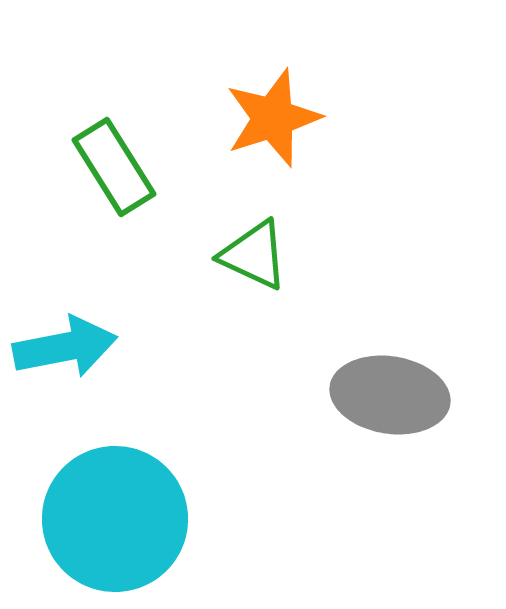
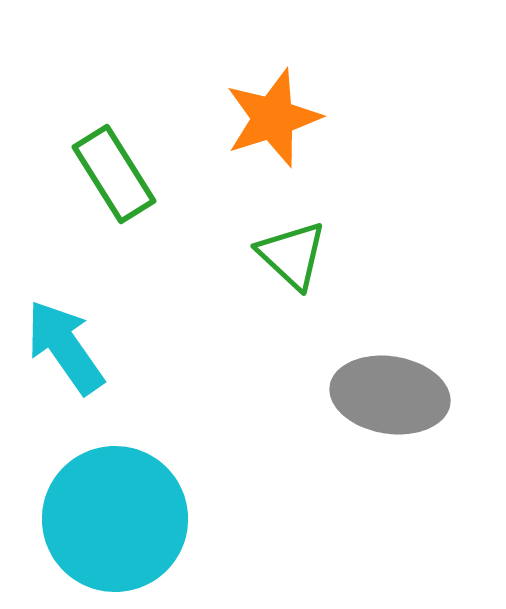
green rectangle: moved 7 px down
green triangle: moved 38 px right; rotated 18 degrees clockwise
cyan arrow: rotated 114 degrees counterclockwise
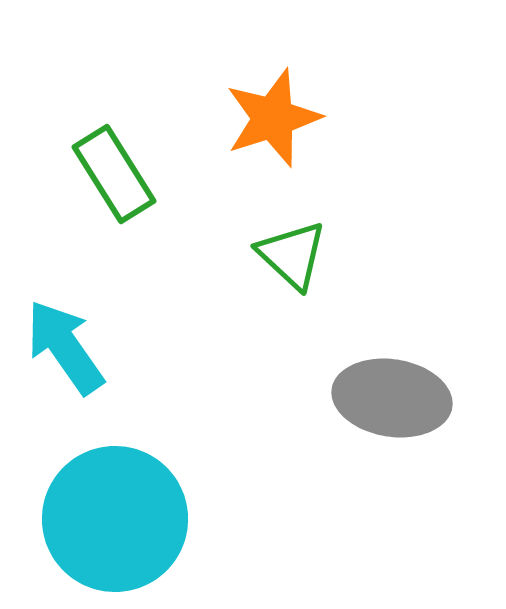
gray ellipse: moved 2 px right, 3 px down
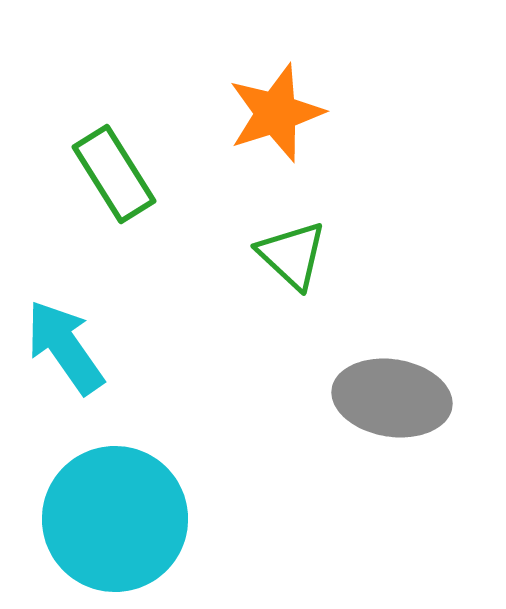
orange star: moved 3 px right, 5 px up
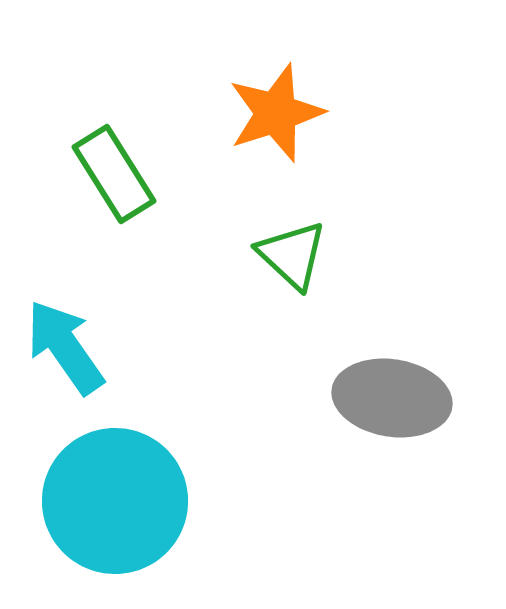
cyan circle: moved 18 px up
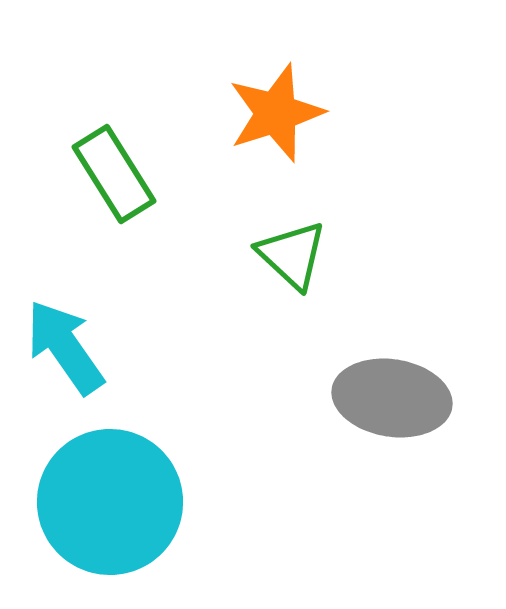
cyan circle: moved 5 px left, 1 px down
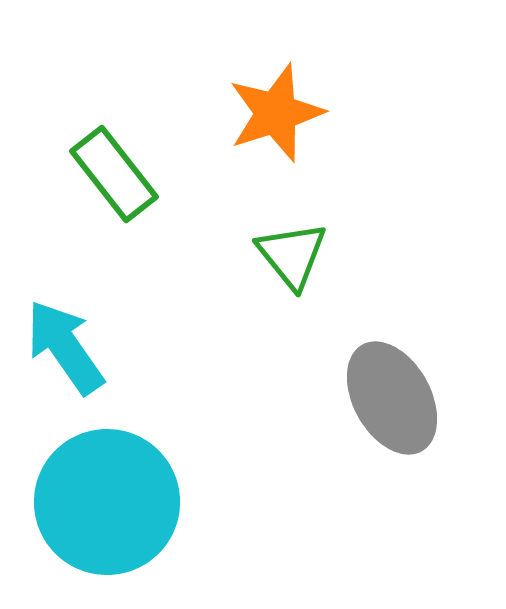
green rectangle: rotated 6 degrees counterclockwise
green triangle: rotated 8 degrees clockwise
gray ellipse: rotated 52 degrees clockwise
cyan circle: moved 3 px left
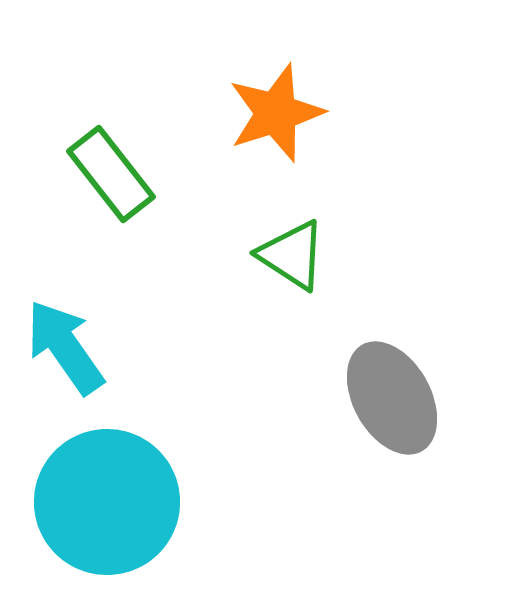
green rectangle: moved 3 px left
green triangle: rotated 18 degrees counterclockwise
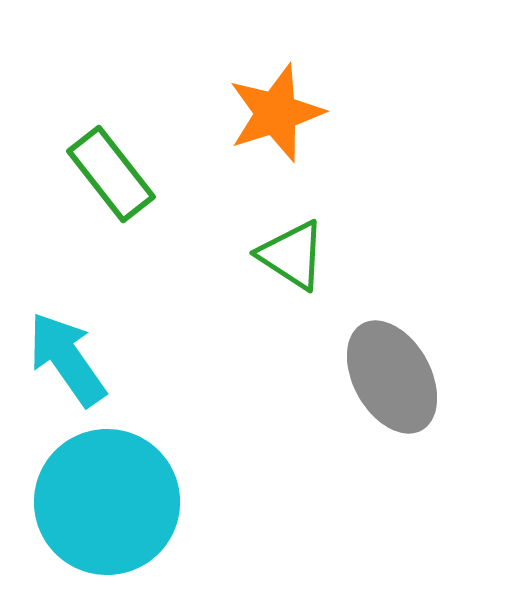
cyan arrow: moved 2 px right, 12 px down
gray ellipse: moved 21 px up
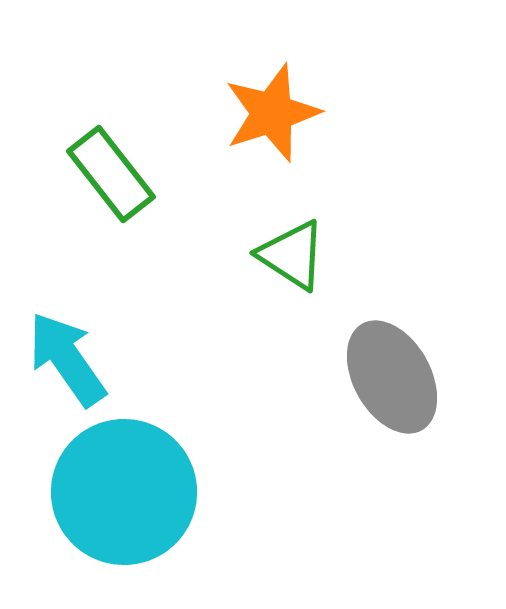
orange star: moved 4 px left
cyan circle: moved 17 px right, 10 px up
